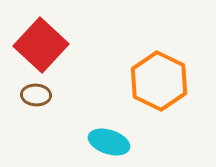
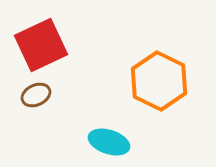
red square: rotated 22 degrees clockwise
brown ellipse: rotated 28 degrees counterclockwise
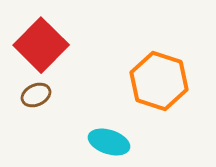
red square: rotated 20 degrees counterclockwise
orange hexagon: rotated 8 degrees counterclockwise
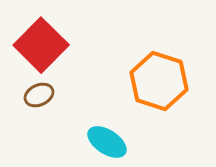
brown ellipse: moved 3 px right
cyan ellipse: moved 2 px left; rotated 15 degrees clockwise
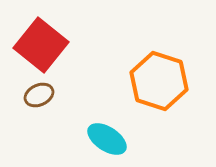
red square: rotated 6 degrees counterclockwise
cyan ellipse: moved 3 px up
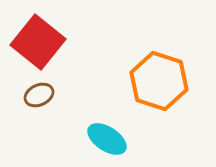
red square: moved 3 px left, 3 px up
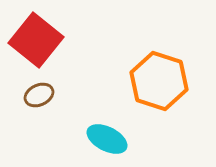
red square: moved 2 px left, 2 px up
cyan ellipse: rotated 6 degrees counterclockwise
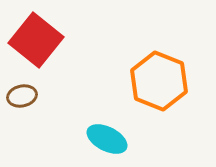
orange hexagon: rotated 4 degrees clockwise
brown ellipse: moved 17 px left, 1 px down; rotated 12 degrees clockwise
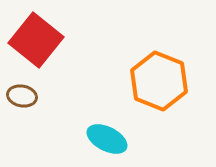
brown ellipse: rotated 24 degrees clockwise
